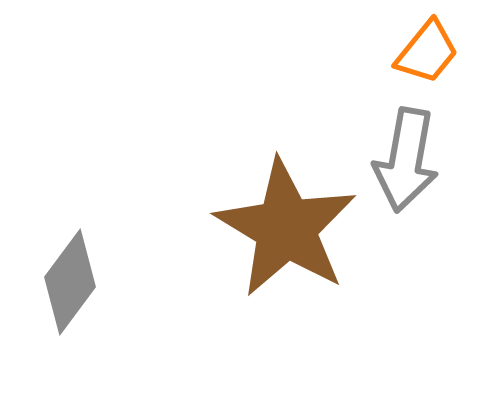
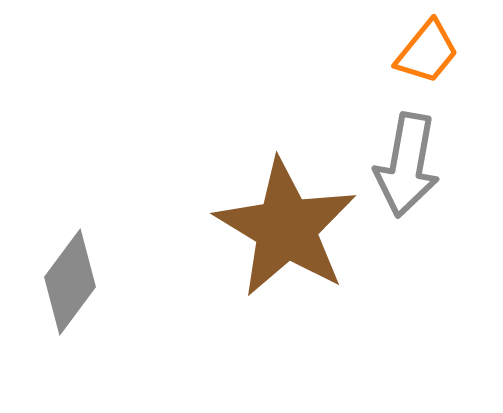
gray arrow: moved 1 px right, 5 px down
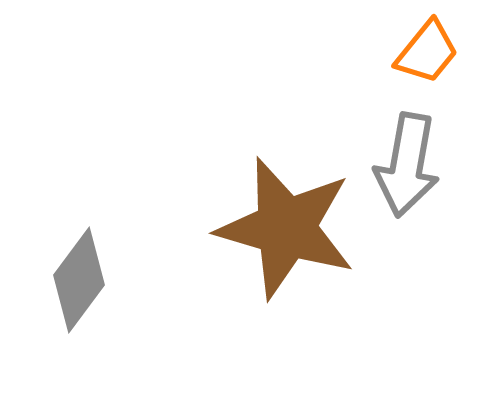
brown star: rotated 15 degrees counterclockwise
gray diamond: moved 9 px right, 2 px up
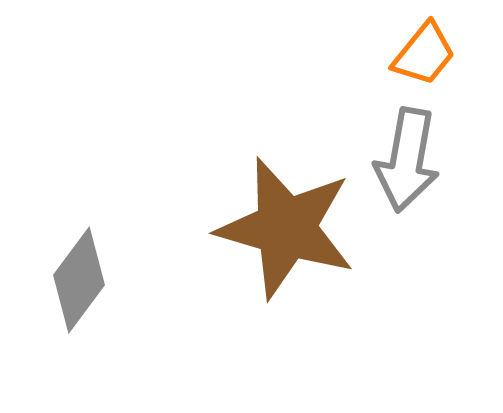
orange trapezoid: moved 3 px left, 2 px down
gray arrow: moved 5 px up
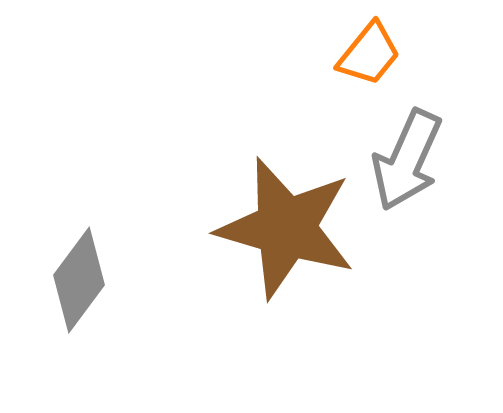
orange trapezoid: moved 55 px left
gray arrow: rotated 14 degrees clockwise
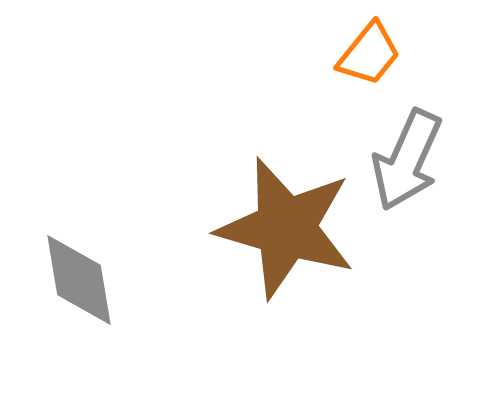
gray diamond: rotated 46 degrees counterclockwise
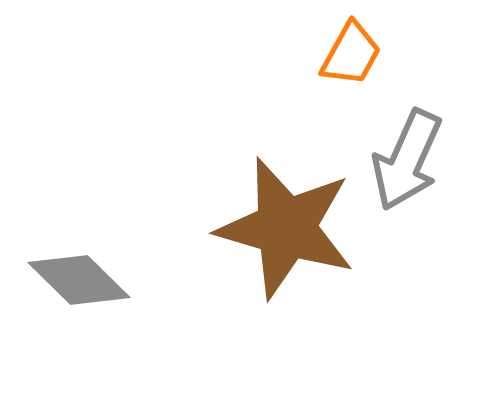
orange trapezoid: moved 18 px left; rotated 10 degrees counterclockwise
gray diamond: rotated 36 degrees counterclockwise
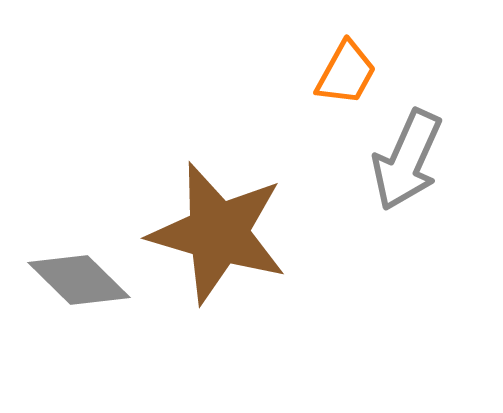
orange trapezoid: moved 5 px left, 19 px down
brown star: moved 68 px left, 5 px down
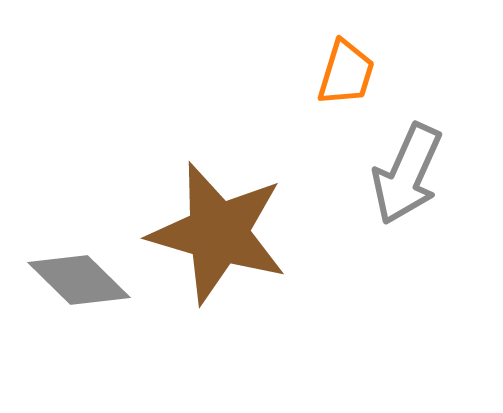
orange trapezoid: rotated 12 degrees counterclockwise
gray arrow: moved 14 px down
